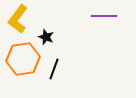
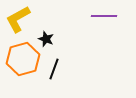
yellow L-shape: rotated 24 degrees clockwise
black star: moved 2 px down
orange hexagon: rotated 8 degrees counterclockwise
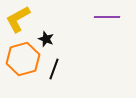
purple line: moved 3 px right, 1 px down
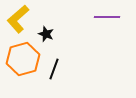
yellow L-shape: rotated 12 degrees counterclockwise
black star: moved 5 px up
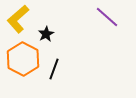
purple line: rotated 40 degrees clockwise
black star: rotated 21 degrees clockwise
orange hexagon: rotated 16 degrees counterclockwise
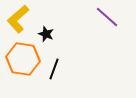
black star: rotated 21 degrees counterclockwise
orange hexagon: rotated 20 degrees counterclockwise
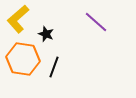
purple line: moved 11 px left, 5 px down
black line: moved 2 px up
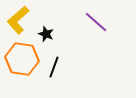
yellow L-shape: moved 1 px down
orange hexagon: moved 1 px left
